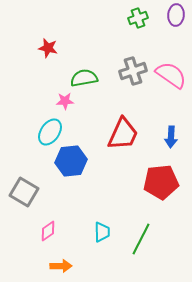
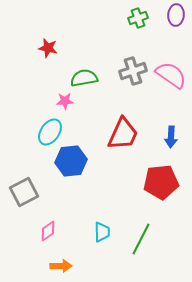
gray square: rotated 32 degrees clockwise
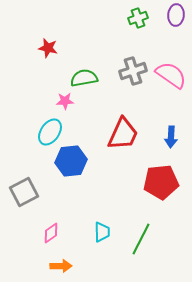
pink diamond: moved 3 px right, 2 px down
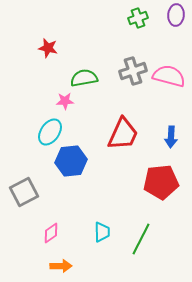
pink semicircle: moved 2 px left, 1 px down; rotated 20 degrees counterclockwise
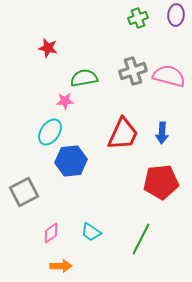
blue arrow: moved 9 px left, 4 px up
cyan trapezoid: moved 11 px left; rotated 125 degrees clockwise
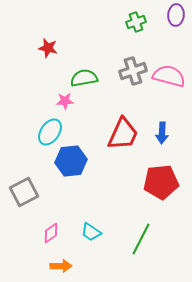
green cross: moved 2 px left, 4 px down
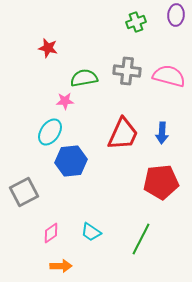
gray cross: moved 6 px left; rotated 24 degrees clockwise
